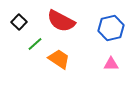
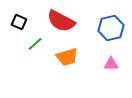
black square: rotated 21 degrees counterclockwise
orange trapezoid: moved 8 px right, 2 px up; rotated 130 degrees clockwise
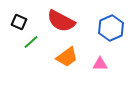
blue hexagon: rotated 10 degrees counterclockwise
green line: moved 4 px left, 2 px up
orange trapezoid: rotated 20 degrees counterclockwise
pink triangle: moved 11 px left
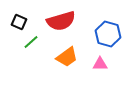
red semicircle: rotated 44 degrees counterclockwise
blue hexagon: moved 3 px left, 6 px down; rotated 20 degrees counterclockwise
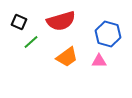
pink triangle: moved 1 px left, 3 px up
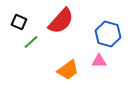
red semicircle: rotated 32 degrees counterclockwise
orange trapezoid: moved 1 px right, 13 px down
